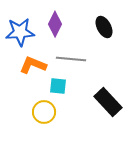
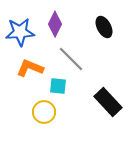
gray line: rotated 40 degrees clockwise
orange L-shape: moved 3 px left, 3 px down
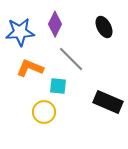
black rectangle: rotated 24 degrees counterclockwise
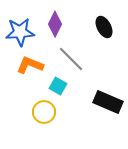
orange L-shape: moved 3 px up
cyan square: rotated 24 degrees clockwise
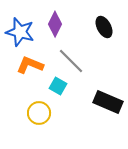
blue star: rotated 20 degrees clockwise
gray line: moved 2 px down
yellow circle: moved 5 px left, 1 px down
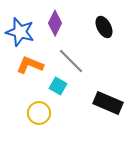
purple diamond: moved 1 px up
black rectangle: moved 1 px down
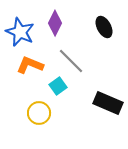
blue star: rotated 8 degrees clockwise
cyan square: rotated 24 degrees clockwise
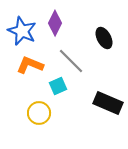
black ellipse: moved 11 px down
blue star: moved 2 px right, 1 px up
cyan square: rotated 12 degrees clockwise
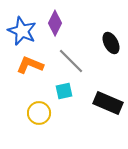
black ellipse: moved 7 px right, 5 px down
cyan square: moved 6 px right, 5 px down; rotated 12 degrees clockwise
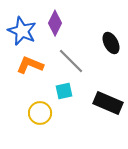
yellow circle: moved 1 px right
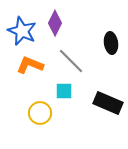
black ellipse: rotated 20 degrees clockwise
cyan square: rotated 12 degrees clockwise
